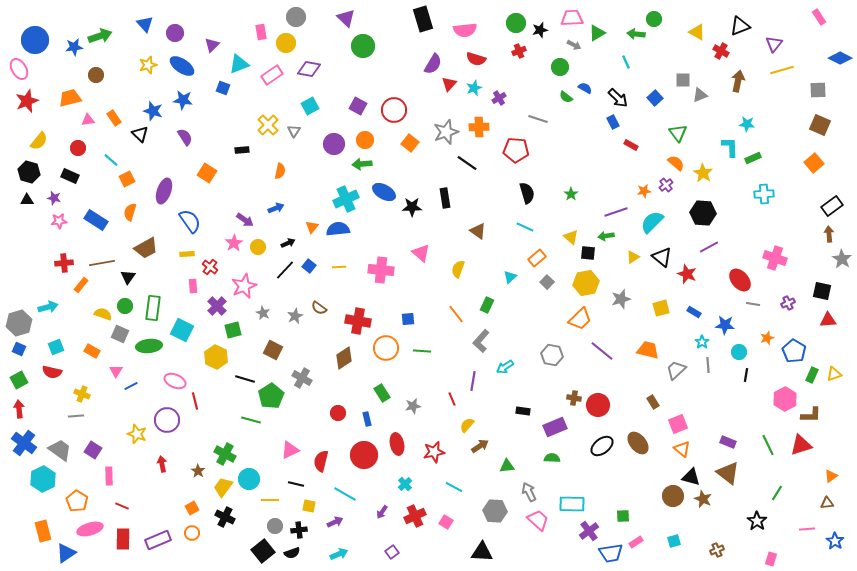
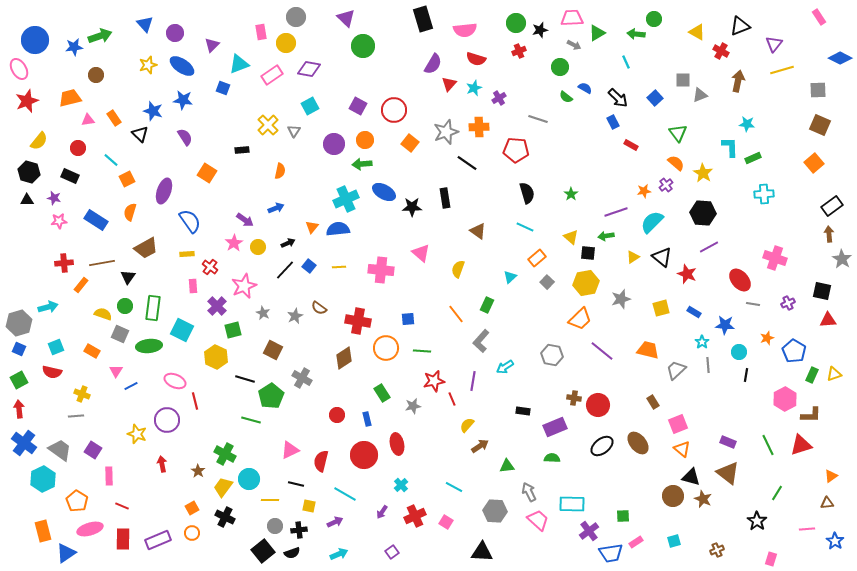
red circle at (338, 413): moved 1 px left, 2 px down
red star at (434, 452): moved 71 px up
cyan cross at (405, 484): moved 4 px left, 1 px down
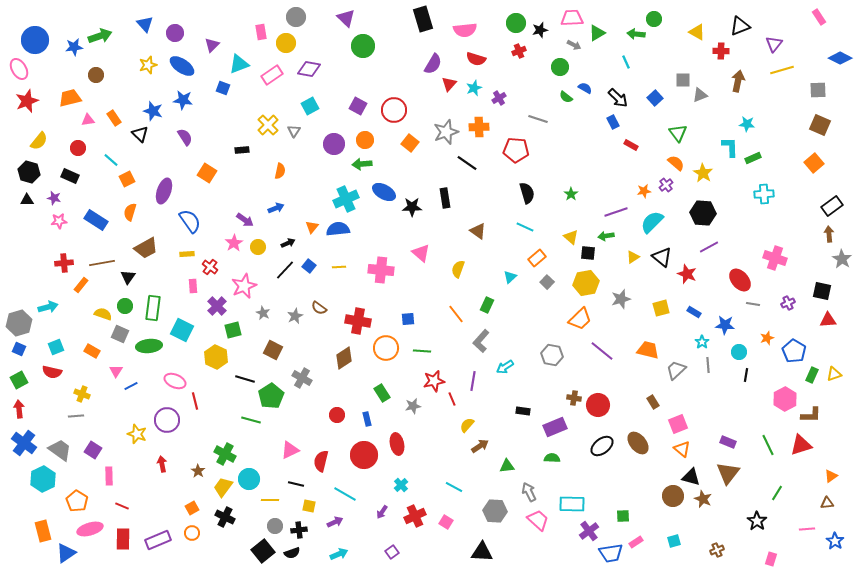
red cross at (721, 51): rotated 28 degrees counterclockwise
brown triangle at (728, 473): rotated 30 degrees clockwise
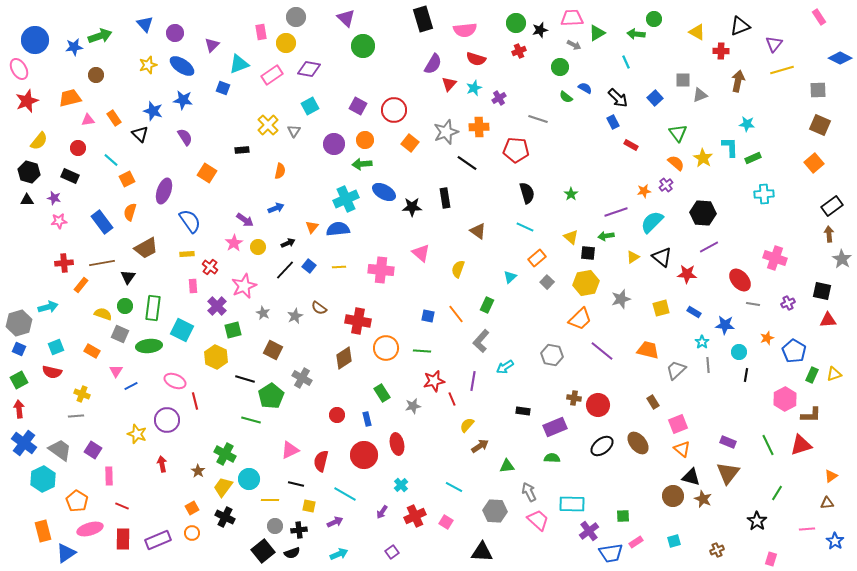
yellow star at (703, 173): moved 15 px up
blue rectangle at (96, 220): moved 6 px right, 2 px down; rotated 20 degrees clockwise
red star at (687, 274): rotated 18 degrees counterclockwise
blue square at (408, 319): moved 20 px right, 3 px up; rotated 16 degrees clockwise
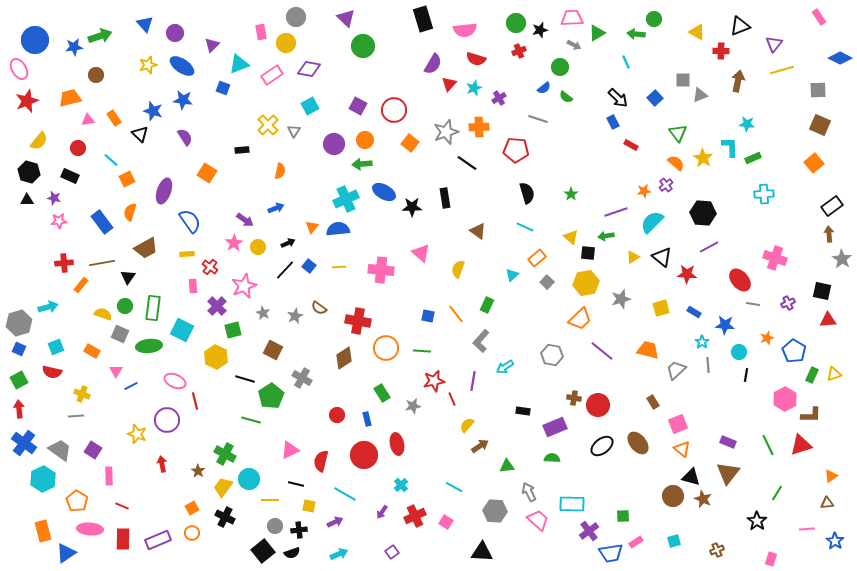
blue semicircle at (585, 88): moved 41 px left; rotated 112 degrees clockwise
cyan triangle at (510, 277): moved 2 px right, 2 px up
pink ellipse at (90, 529): rotated 20 degrees clockwise
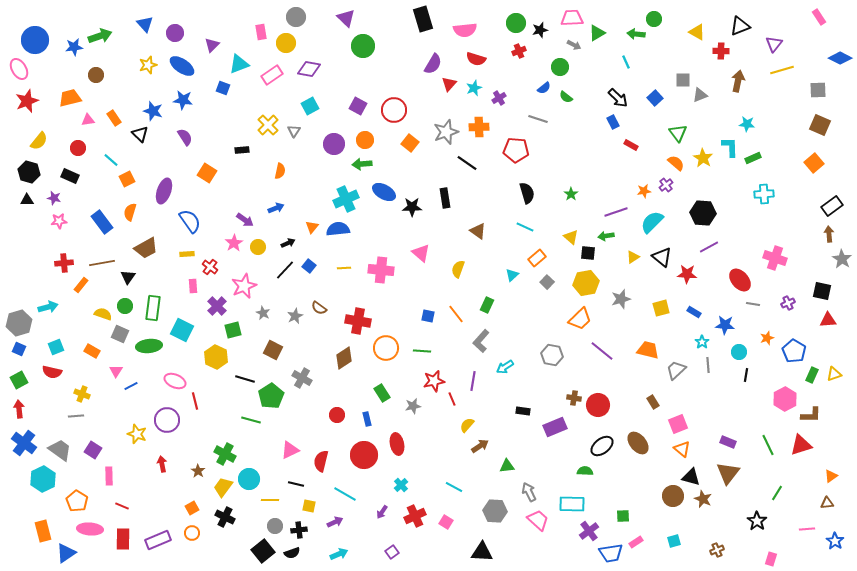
yellow line at (339, 267): moved 5 px right, 1 px down
green semicircle at (552, 458): moved 33 px right, 13 px down
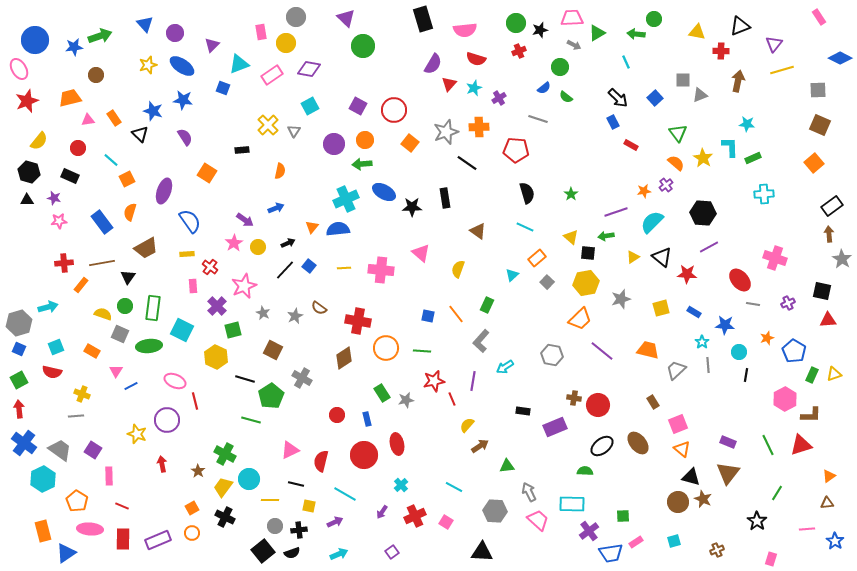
yellow triangle at (697, 32): rotated 18 degrees counterclockwise
gray star at (413, 406): moved 7 px left, 6 px up
orange triangle at (831, 476): moved 2 px left
brown circle at (673, 496): moved 5 px right, 6 px down
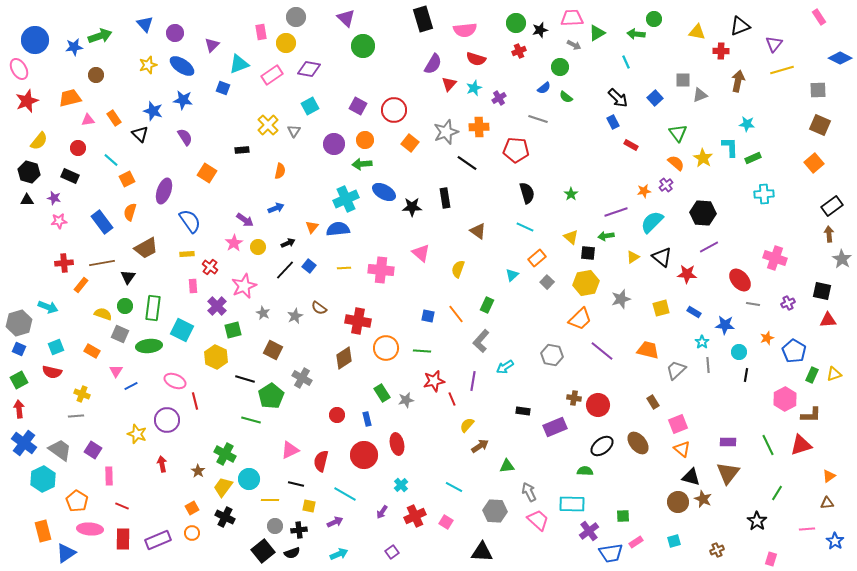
cyan arrow at (48, 307): rotated 36 degrees clockwise
purple rectangle at (728, 442): rotated 21 degrees counterclockwise
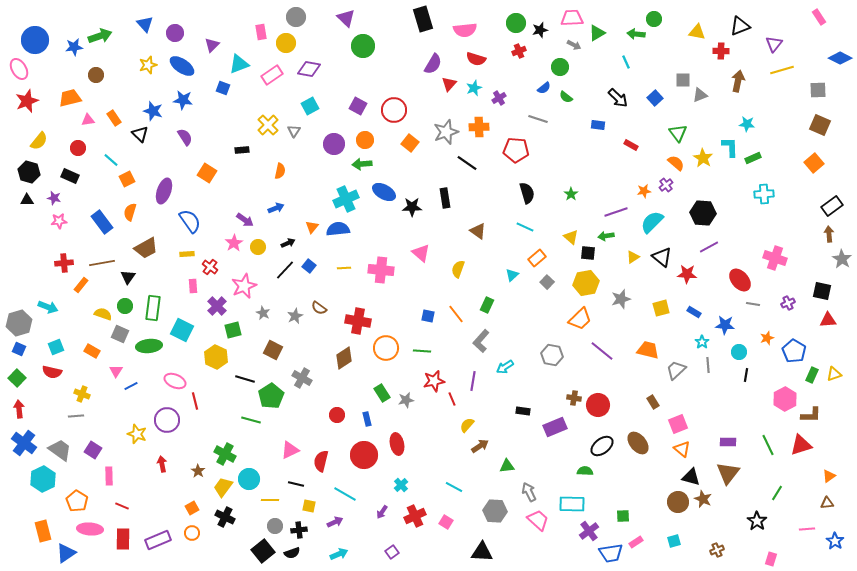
blue rectangle at (613, 122): moved 15 px left, 3 px down; rotated 56 degrees counterclockwise
green square at (19, 380): moved 2 px left, 2 px up; rotated 18 degrees counterclockwise
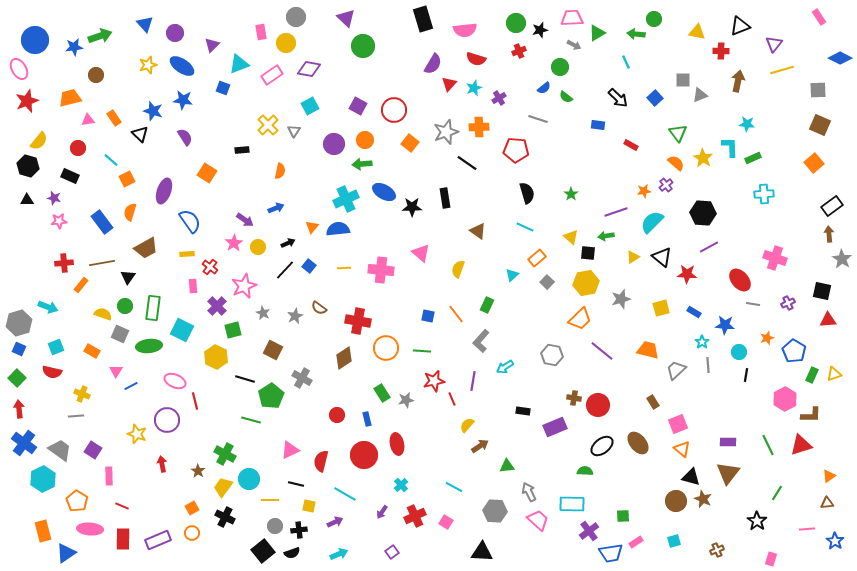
black hexagon at (29, 172): moved 1 px left, 6 px up
brown circle at (678, 502): moved 2 px left, 1 px up
